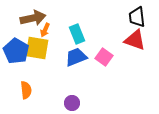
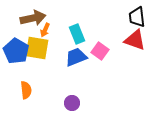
pink square: moved 4 px left, 6 px up
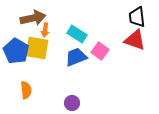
orange arrow: rotated 16 degrees counterclockwise
cyan rectangle: rotated 36 degrees counterclockwise
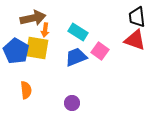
cyan rectangle: moved 1 px right, 2 px up
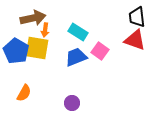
orange semicircle: moved 2 px left, 3 px down; rotated 36 degrees clockwise
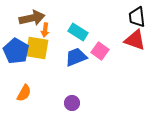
brown arrow: moved 1 px left
